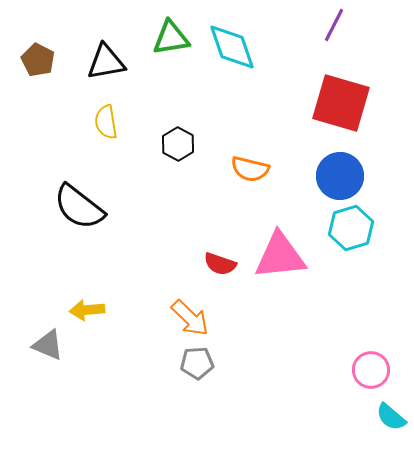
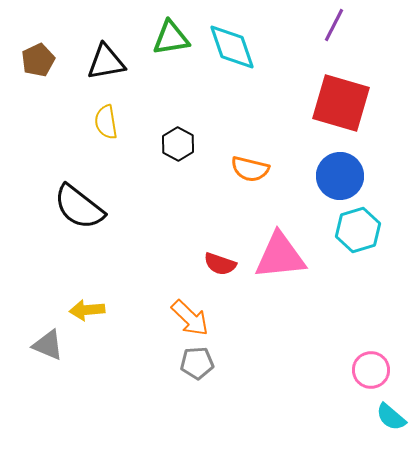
brown pentagon: rotated 20 degrees clockwise
cyan hexagon: moved 7 px right, 2 px down
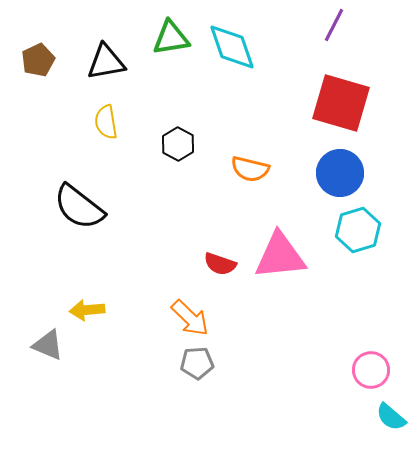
blue circle: moved 3 px up
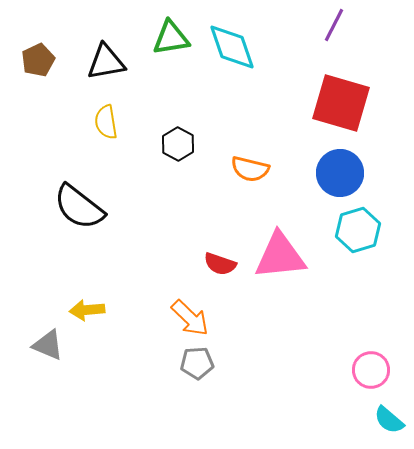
cyan semicircle: moved 2 px left, 3 px down
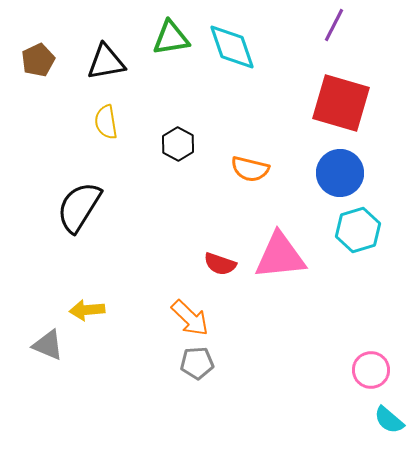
black semicircle: rotated 84 degrees clockwise
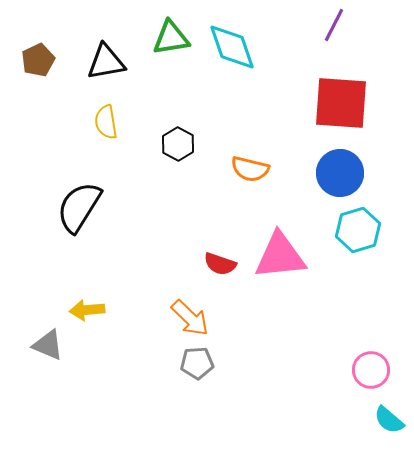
red square: rotated 12 degrees counterclockwise
